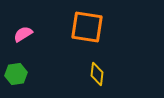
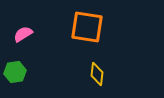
green hexagon: moved 1 px left, 2 px up
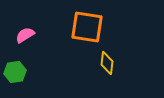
pink semicircle: moved 2 px right, 1 px down
yellow diamond: moved 10 px right, 11 px up
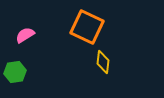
orange square: rotated 16 degrees clockwise
yellow diamond: moved 4 px left, 1 px up
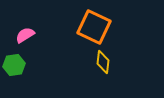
orange square: moved 7 px right
green hexagon: moved 1 px left, 7 px up
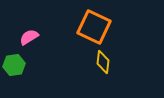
pink semicircle: moved 4 px right, 2 px down
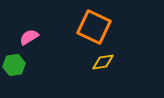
yellow diamond: rotated 75 degrees clockwise
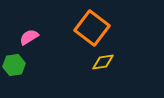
orange square: moved 2 px left, 1 px down; rotated 12 degrees clockwise
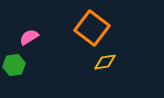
yellow diamond: moved 2 px right
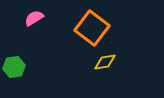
pink semicircle: moved 5 px right, 19 px up
green hexagon: moved 2 px down
